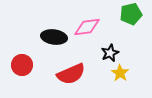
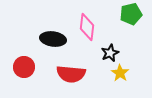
pink diamond: rotated 76 degrees counterclockwise
black ellipse: moved 1 px left, 2 px down
red circle: moved 2 px right, 2 px down
red semicircle: rotated 28 degrees clockwise
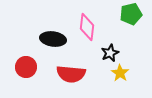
red circle: moved 2 px right
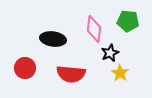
green pentagon: moved 3 px left, 7 px down; rotated 20 degrees clockwise
pink diamond: moved 7 px right, 2 px down
red circle: moved 1 px left, 1 px down
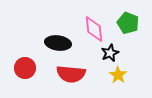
green pentagon: moved 2 px down; rotated 15 degrees clockwise
pink diamond: rotated 12 degrees counterclockwise
black ellipse: moved 5 px right, 4 px down
yellow star: moved 2 px left, 2 px down
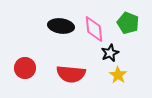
black ellipse: moved 3 px right, 17 px up
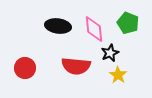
black ellipse: moved 3 px left
red semicircle: moved 5 px right, 8 px up
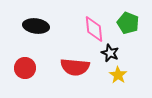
black ellipse: moved 22 px left
black star: rotated 24 degrees counterclockwise
red semicircle: moved 1 px left, 1 px down
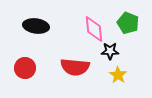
black star: moved 2 px up; rotated 24 degrees counterclockwise
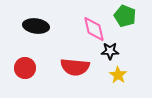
green pentagon: moved 3 px left, 7 px up
pink diamond: rotated 8 degrees counterclockwise
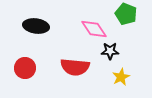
green pentagon: moved 1 px right, 2 px up
pink diamond: rotated 20 degrees counterclockwise
yellow star: moved 3 px right, 2 px down; rotated 12 degrees clockwise
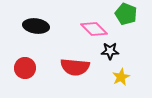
pink diamond: rotated 12 degrees counterclockwise
